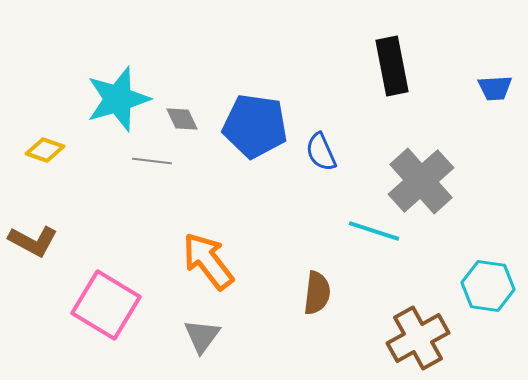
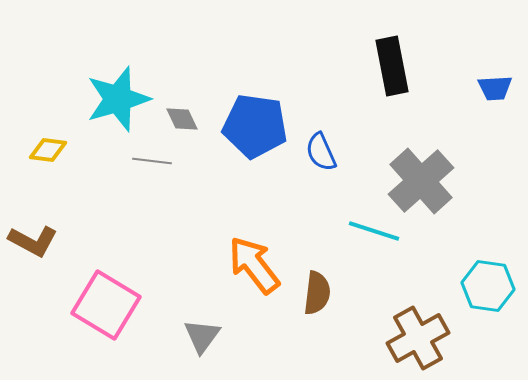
yellow diamond: moved 3 px right; rotated 12 degrees counterclockwise
orange arrow: moved 46 px right, 4 px down
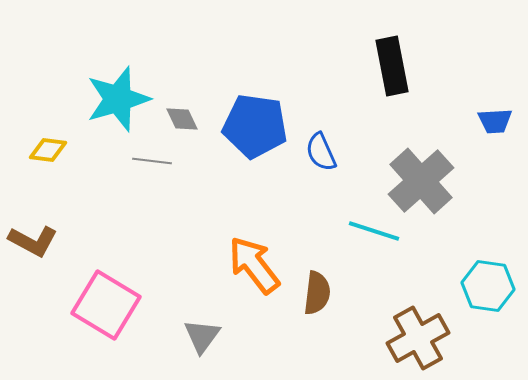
blue trapezoid: moved 33 px down
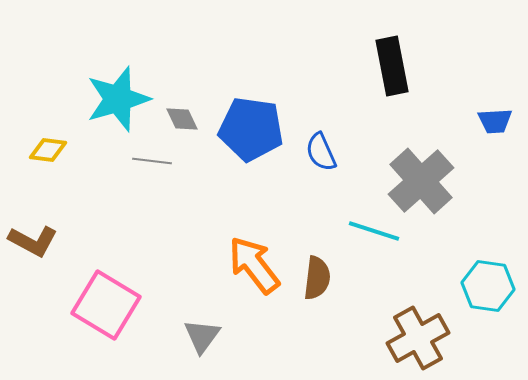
blue pentagon: moved 4 px left, 3 px down
brown semicircle: moved 15 px up
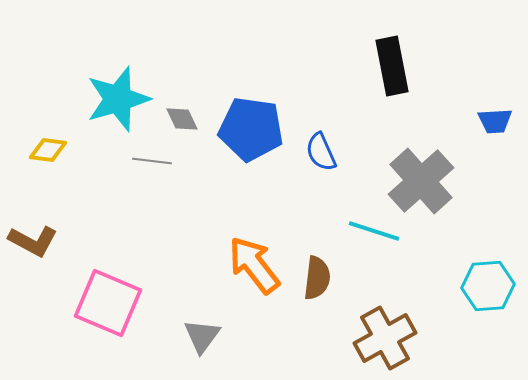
cyan hexagon: rotated 12 degrees counterclockwise
pink square: moved 2 px right, 2 px up; rotated 8 degrees counterclockwise
brown cross: moved 33 px left
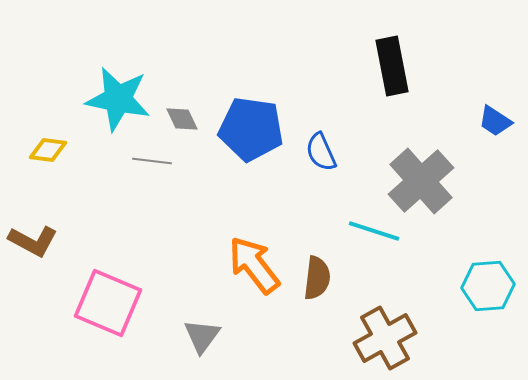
cyan star: rotated 28 degrees clockwise
blue trapezoid: rotated 36 degrees clockwise
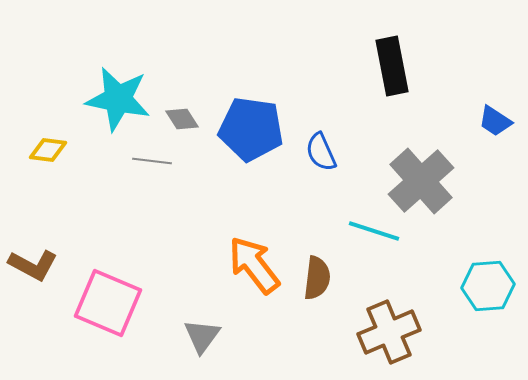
gray diamond: rotated 8 degrees counterclockwise
brown L-shape: moved 24 px down
brown cross: moved 4 px right, 6 px up; rotated 6 degrees clockwise
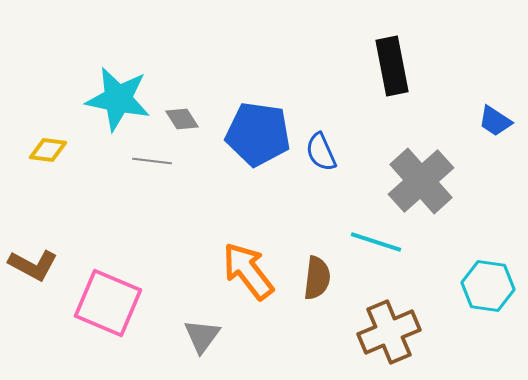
blue pentagon: moved 7 px right, 5 px down
cyan line: moved 2 px right, 11 px down
orange arrow: moved 6 px left, 6 px down
cyan hexagon: rotated 12 degrees clockwise
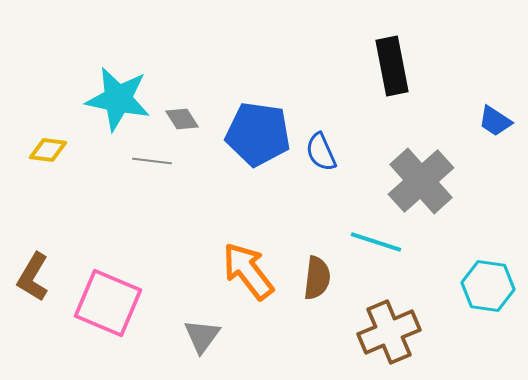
brown L-shape: moved 12 px down; rotated 93 degrees clockwise
